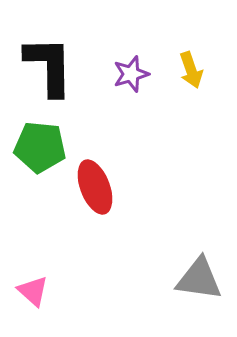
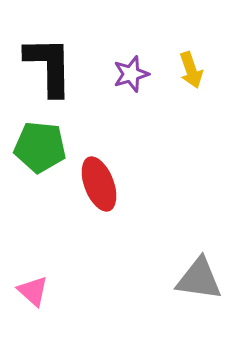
red ellipse: moved 4 px right, 3 px up
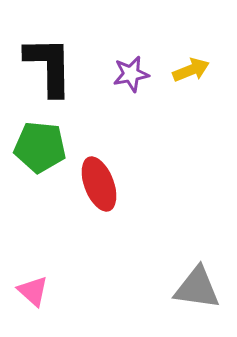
yellow arrow: rotated 93 degrees counterclockwise
purple star: rotated 6 degrees clockwise
gray triangle: moved 2 px left, 9 px down
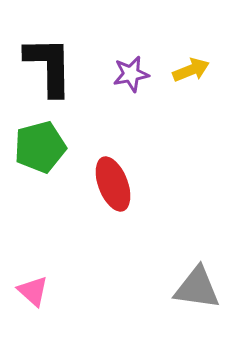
green pentagon: rotated 21 degrees counterclockwise
red ellipse: moved 14 px right
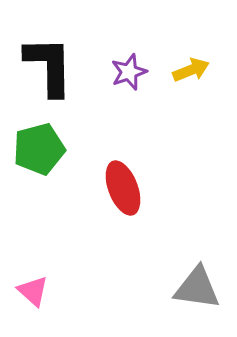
purple star: moved 2 px left, 2 px up; rotated 9 degrees counterclockwise
green pentagon: moved 1 px left, 2 px down
red ellipse: moved 10 px right, 4 px down
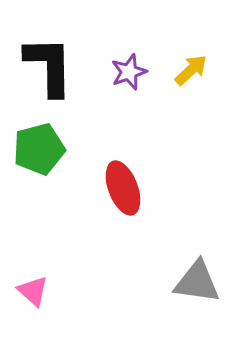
yellow arrow: rotated 21 degrees counterclockwise
gray triangle: moved 6 px up
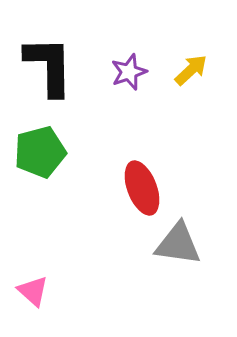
green pentagon: moved 1 px right, 3 px down
red ellipse: moved 19 px right
gray triangle: moved 19 px left, 38 px up
